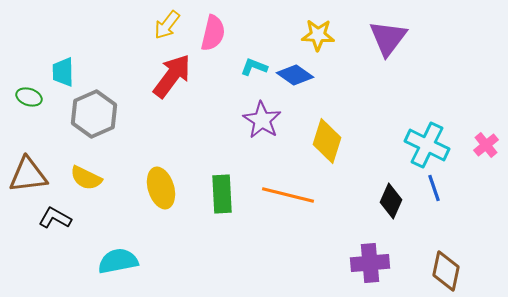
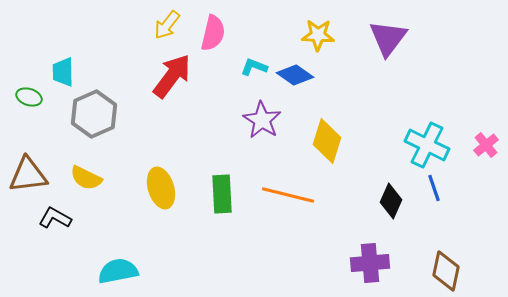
cyan semicircle: moved 10 px down
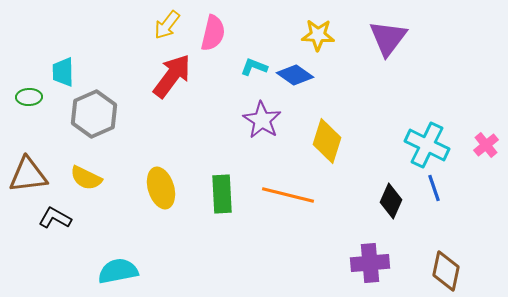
green ellipse: rotated 20 degrees counterclockwise
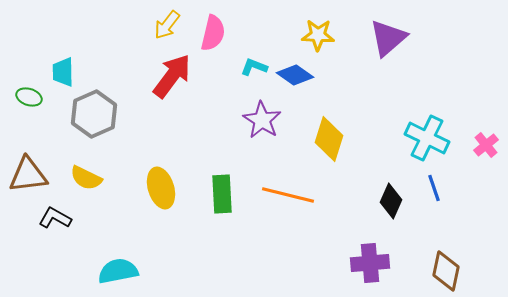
purple triangle: rotated 12 degrees clockwise
green ellipse: rotated 20 degrees clockwise
yellow diamond: moved 2 px right, 2 px up
cyan cross: moved 7 px up
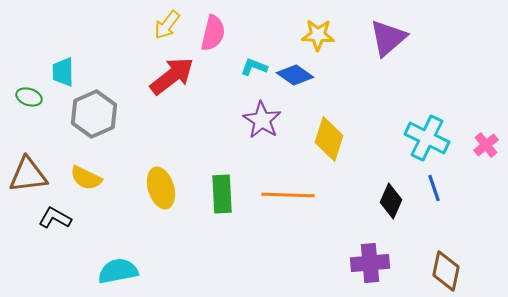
red arrow: rotated 15 degrees clockwise
orange line: rotated 12 degrees counterclockwise
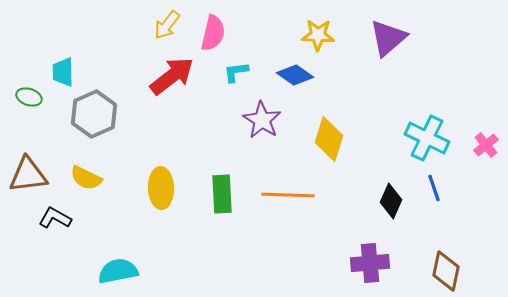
cyan L-shape: moved 18 px left, 5 px down; rotated 28 degrees counterclockwise
yellow ellipse: rotated 15 degrees clockwise
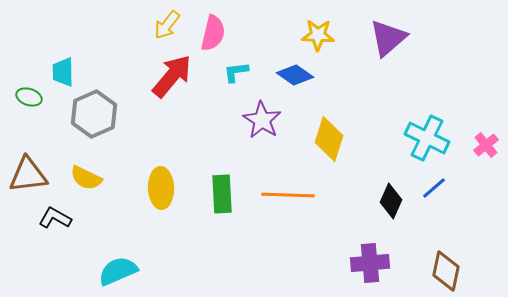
red arrow: rotated 12 degrees counterclockwise
blue line: rotated 68 degrees clockwise
cyan semicircle: rotated 12 degrees counterclockwise
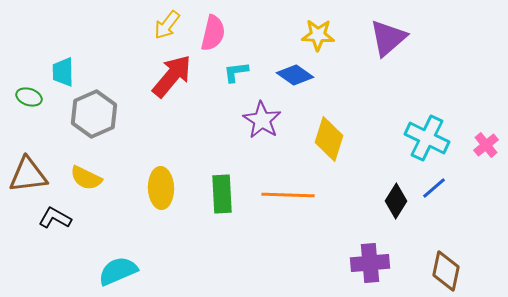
black diamond: moved 5 px right; rotated 8 degrees clockwise
